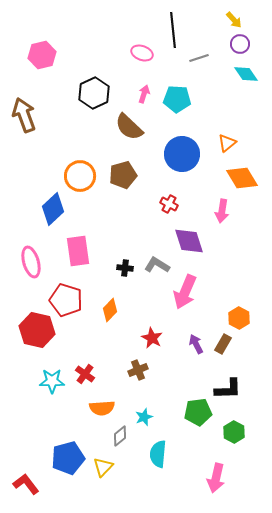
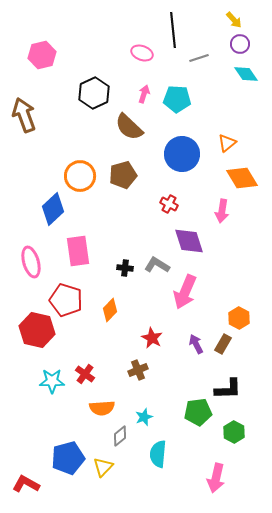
red L-shape at (26, 484): rotated 24 degrees counterclockwise
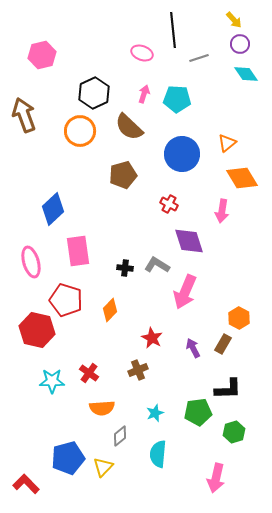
orange circle at (80, 176): moved 45 px up
purple arrow at (196, 344): moved 3 px left, 4 px down
red cross at (85, 374): moved 4 px right, 1 px up
cyan star at (144, 417): moved 11 px right, 4 px up
green hexagon at (234, 432): rotated 15 degrees clockwise
red L-shape at (26, 484): rotated 16 degrees clockwise
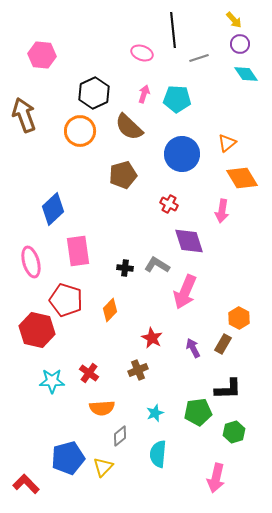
pink hexagon at (42, 55): rotated 20 degrees clockwise
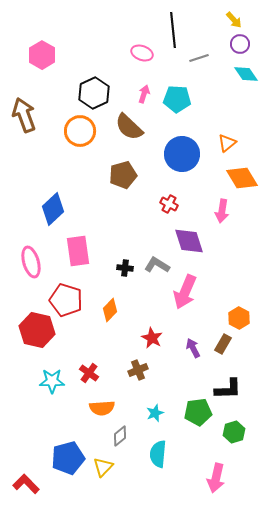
pink hexagon at (42, 55): rotated 24 degrees clockwise
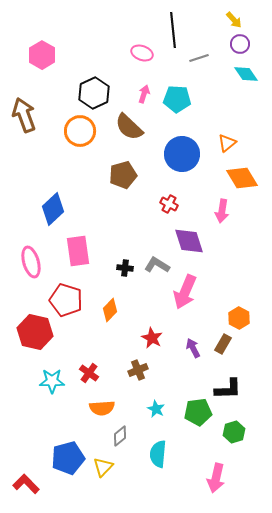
red hexagon at (37, 330): moved 2 px left, 2 px down
cyan star at (155, 413): moved 1 px right, 4 px up; rotated 24 degrees counterclockwise
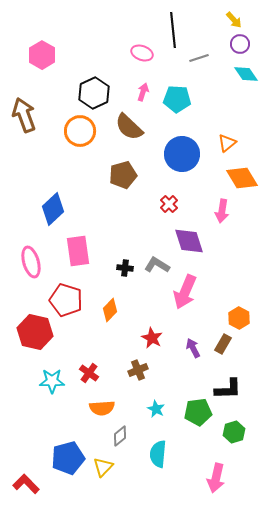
pink arrow at (144, 94): moved 1 px left, 2 px up
red cross at (169, 204): rotated 18 degrees clockwise
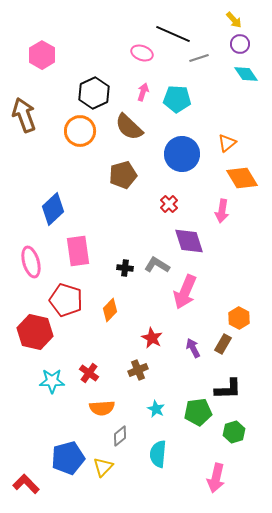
black line at (173, 30): moved 4 px down; rotated 60 degrees counterclockwise
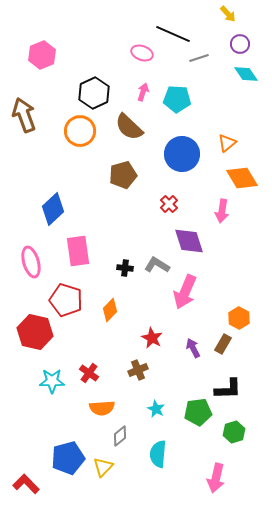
yellow arrow at (234, 20): moved 6 px left, 6 px up
pink hexagon at (42, 55): rotated 8 degrees clockwise
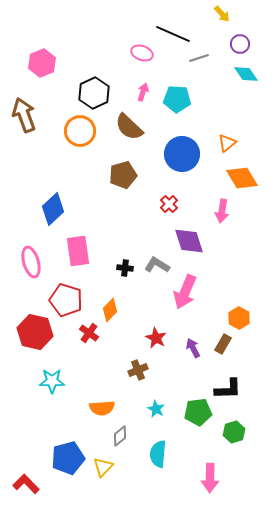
yellow arrow at (228, 14): moved 6 px left
pink hexagon at (42, 55): moved 8 px down
red star at (152, 338): moved 4 px right
red cross at (89, 373): moved 40 px up
pink arrow at (216, 478): moved 6 px left; rotated 12 degrees counterclockwise
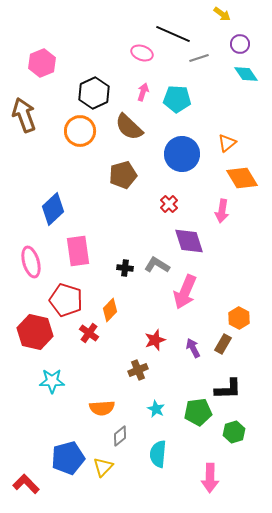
yellow arrow at (222, 14): rotated 12 degrees counterclockwise
red star at (156, 338): moved 1 px left, 2 px down; rotated 25 degrees clockwise
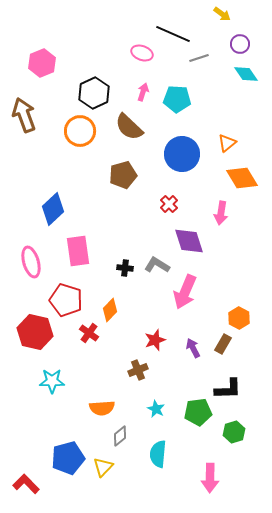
pink arrow at (222, 211): moved 1 px left, 2 px down
